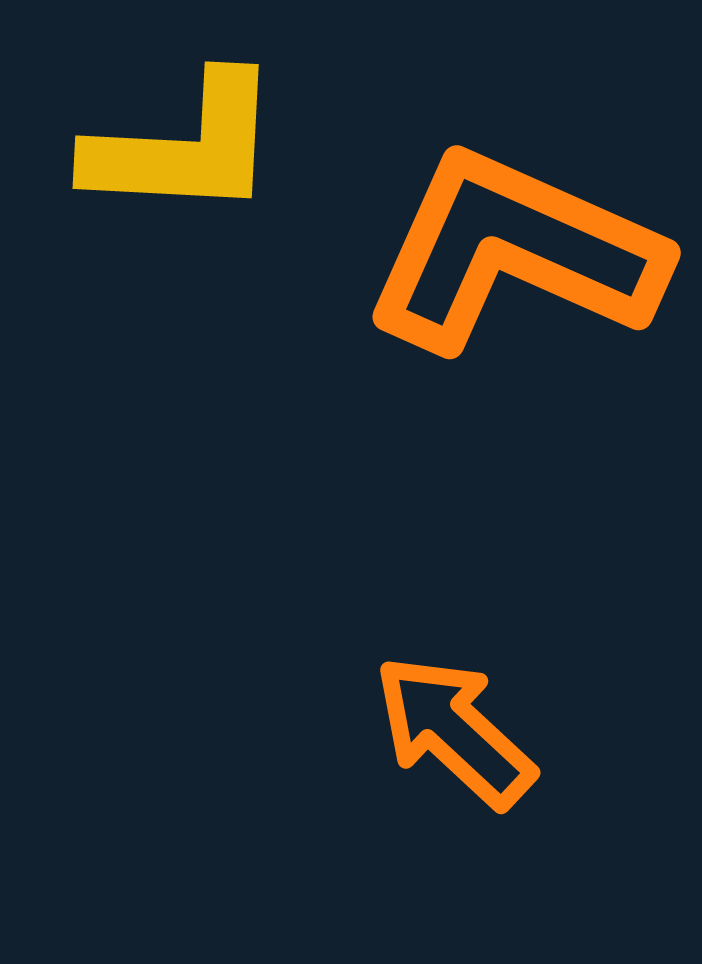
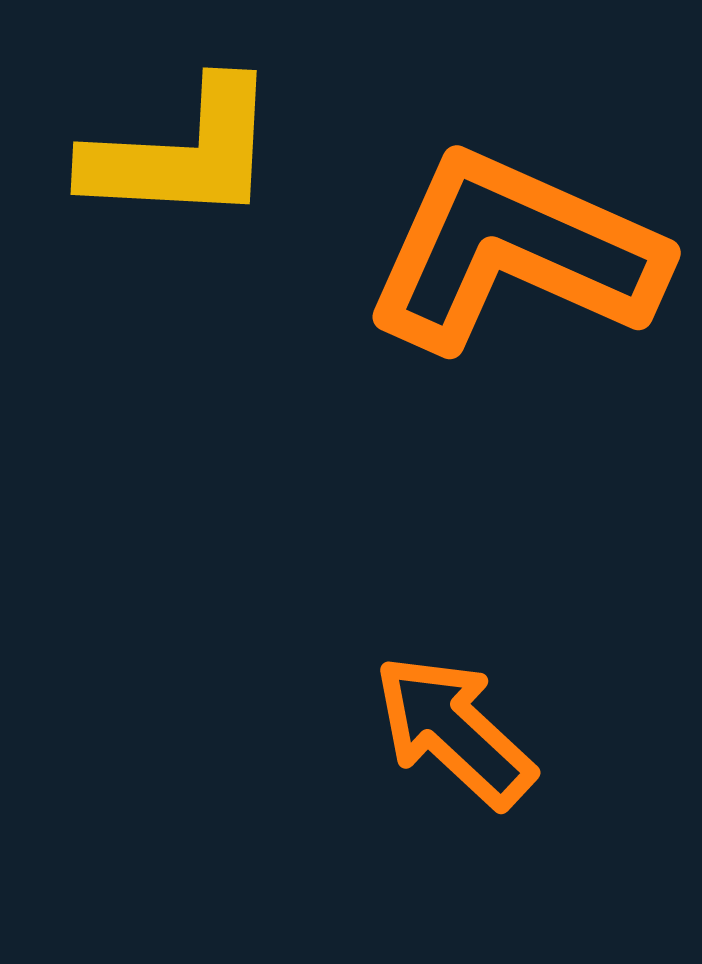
yellow L-shape: moved 2 px left, 6 px down
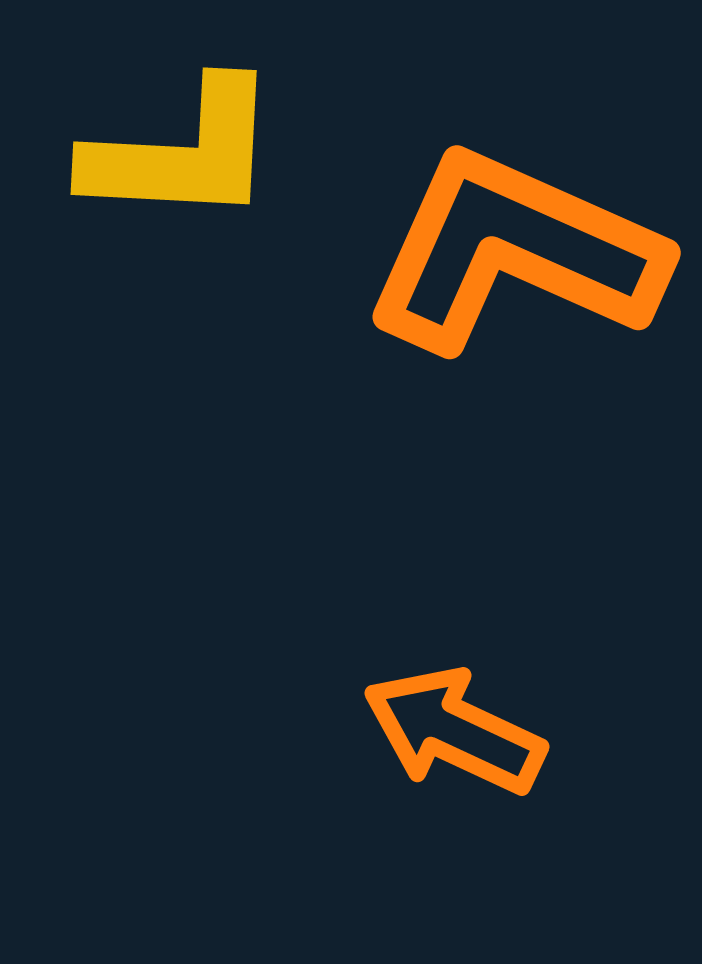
orange arrow: rotated 18 degrees counterclockwise
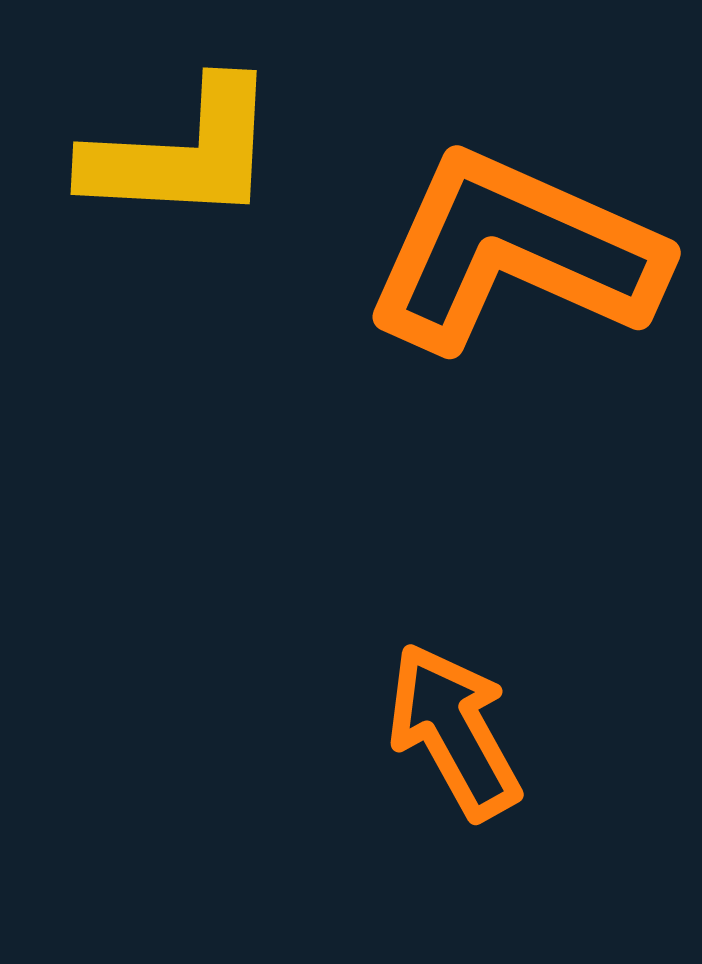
orange arrow: rotated 36 degrees clockwise
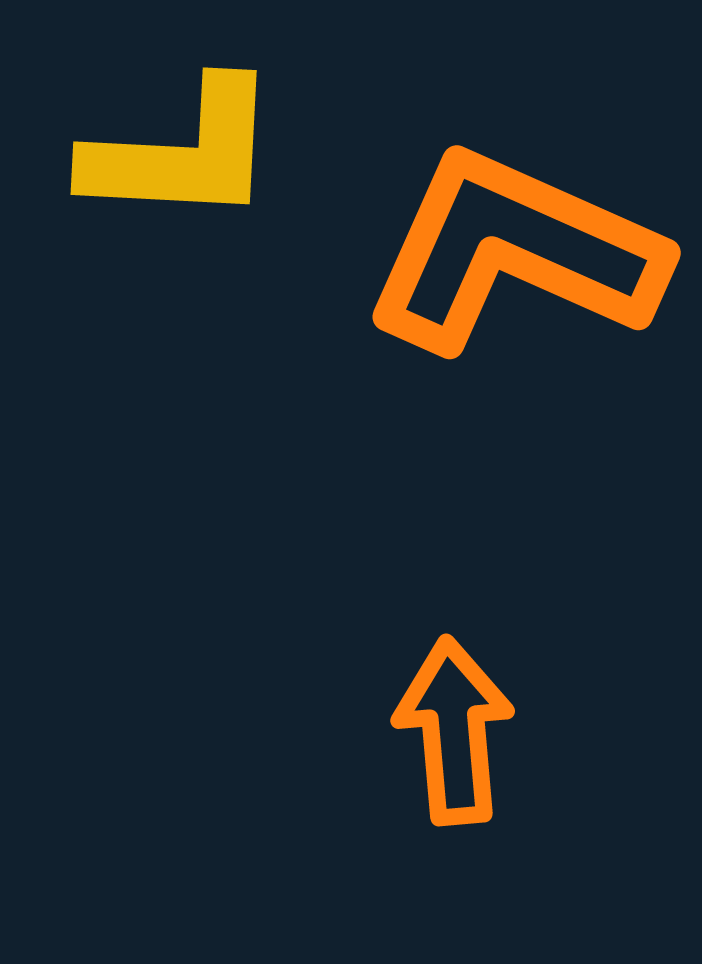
orange arrow: rotated 24 degrees clockwise
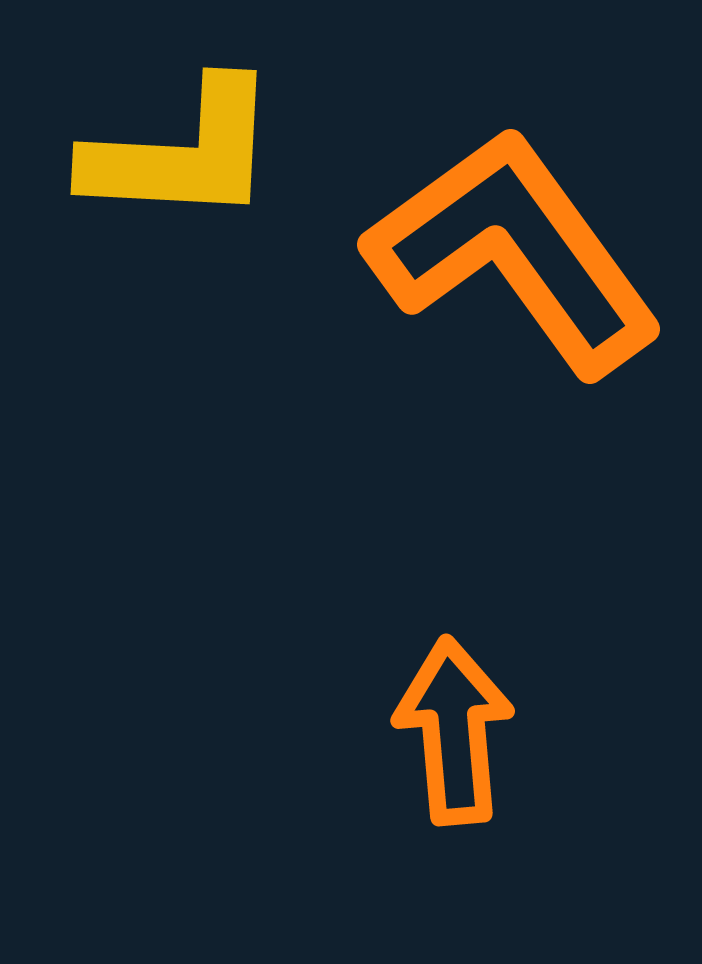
orange L-shape: rotated 30 degrees clockwise
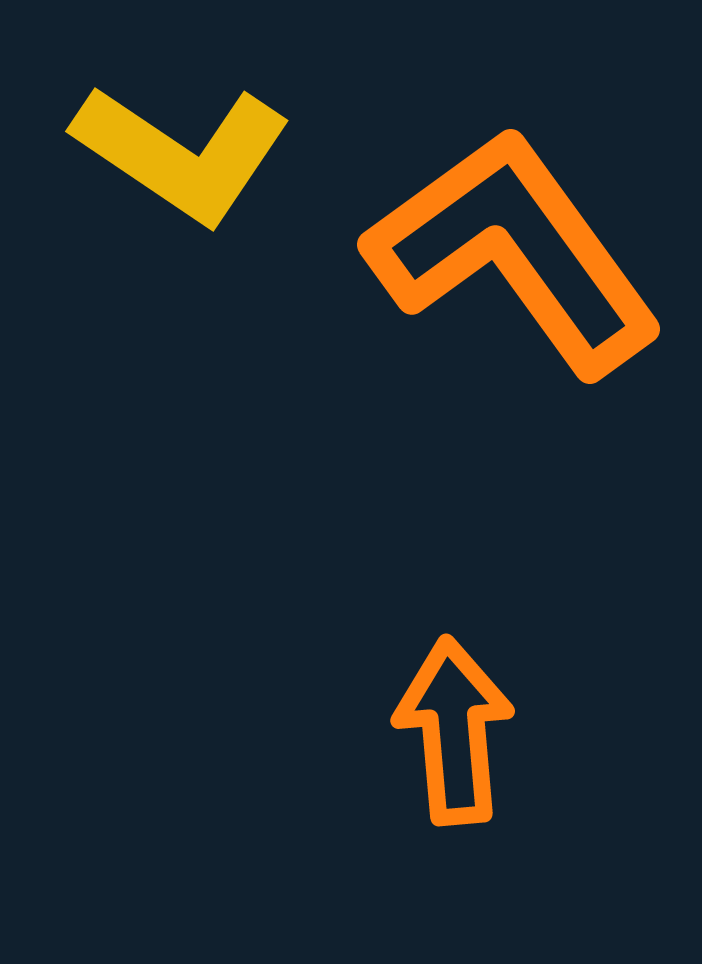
yellow L-shape: rotated 31 degrees clockwise
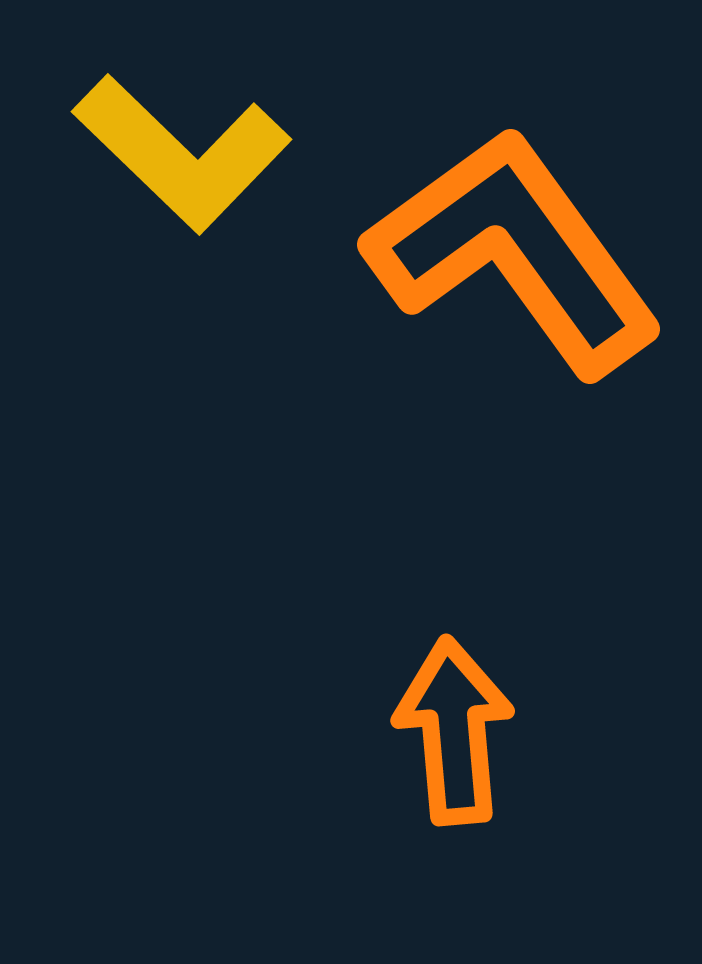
yellow L-shape: rotated 10 degrees clockwise
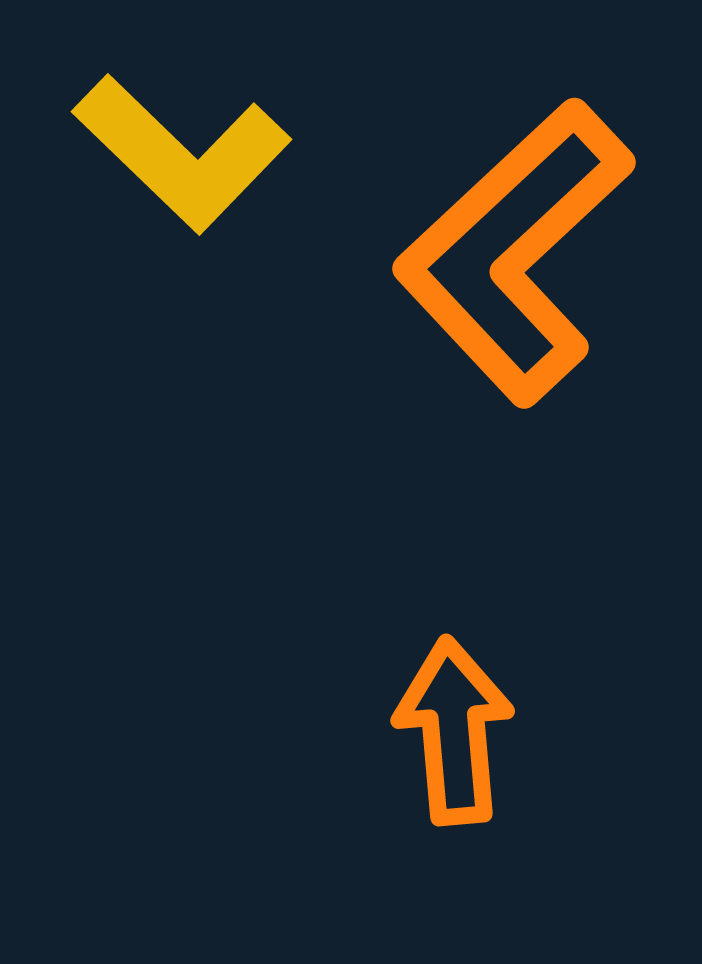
orange L-shape: rotated 97 degrees counterclockwise
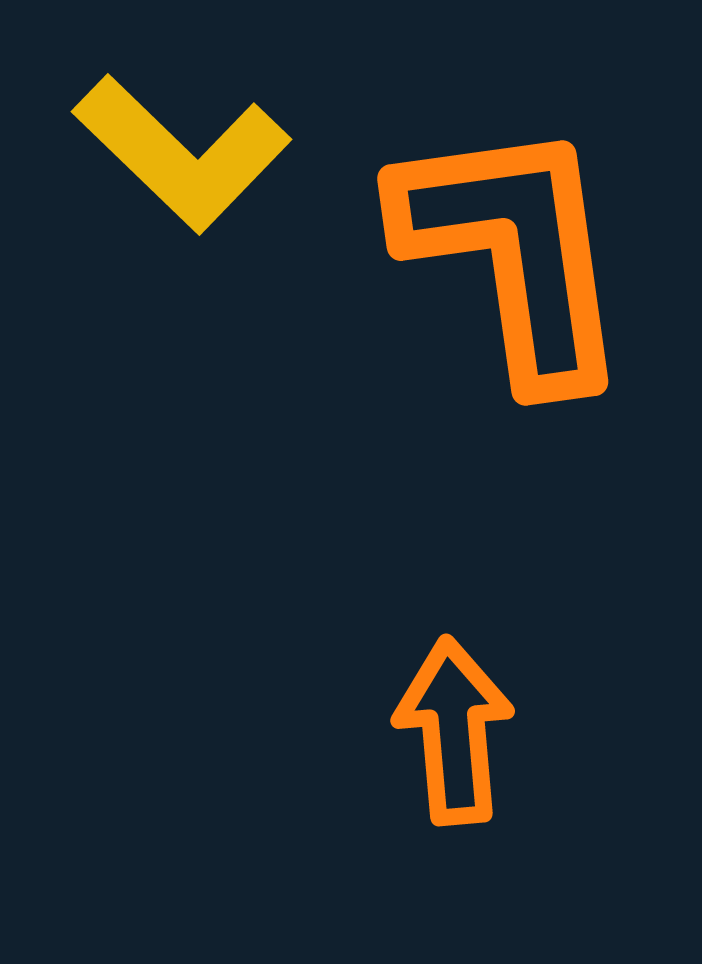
orange L-shape: rotated 125 degrees clockwise
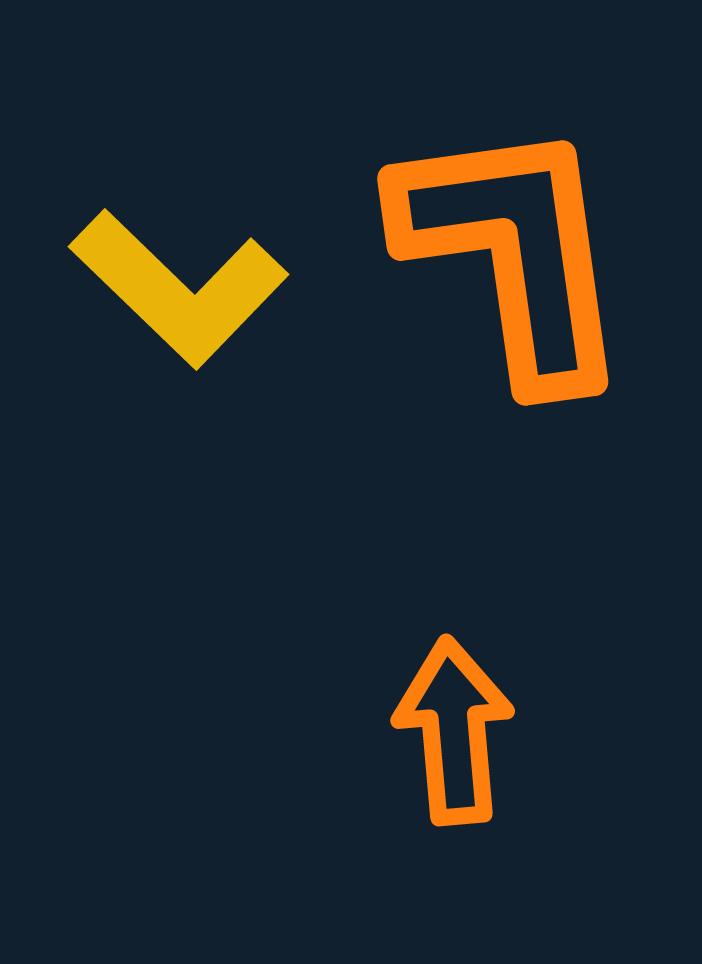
yellow L-shape: moved 3 px left, 135 px down
